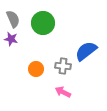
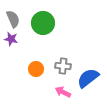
blue semicircle: moved 2 px right, 27 px down
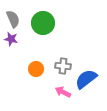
blue semicircle: moved 2 px left, 1 px down
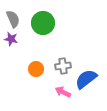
gray cross: rotated 14 degrees counterclockwise
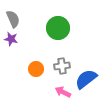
green circle: moved 15 px right, 5 px down
gray cross: moved 1 px left
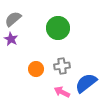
gray semicircle: rotated 108 degrees counterclockwise
purple star: rotated 16 degrees clockwise
blue semicircle: moved 4 px down
pink arrow: moved 1 px left
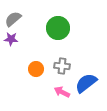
purple star: rotated 24 degrees counterclockwise
gray cross: rotated 14 degrees clockwise
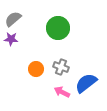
gray cross: moved 1 px left, 1 px down; rotated 14 degrees clockwise
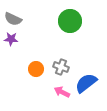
gray semicircle: rotated 114 degrees counterclockwise
green circle: moved 12 px right, 7 px up
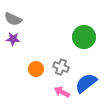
green circle: moved 14 px right, 16 px down
purple star: moved 2 px right
